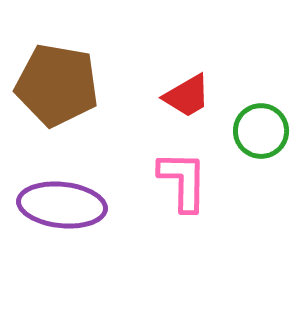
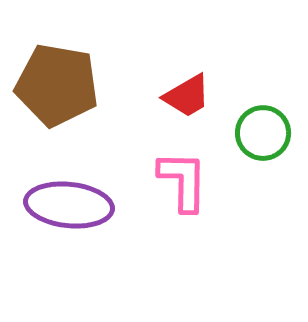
green circle: moved 2 px right, 2 px down
purple ellipse: moved 7 px right
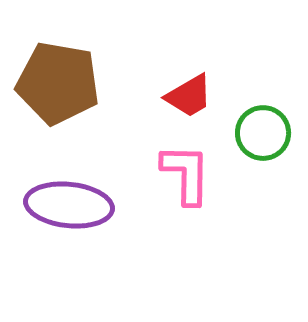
brown pentagon: moved 1 px right, 2 px up
red trapezoid: moved 2 px right
pink L-shape: moved 3 px right, 7 px up
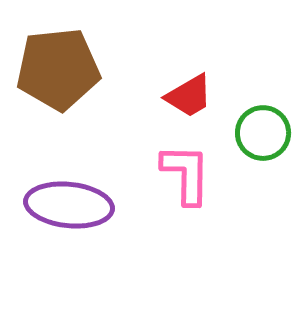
brown pentagon: moved 14 px up; rotated 16 degrees counterclockwise
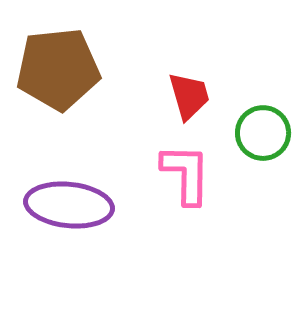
red trapezoid: rotated 76 degrees counterclockwise
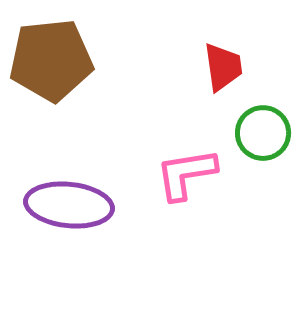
brown pentagon: moved 7 px left, 9 px up
red trapezoid: moved 34 px right, 29 px up; rotated 8 degrees clockwise
pink L-shape: rotated 100 degrees counterclockwise
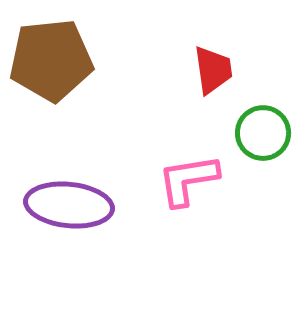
red trapezoid: moved 10 px left, 3 px down
pink L-shape: moved 2 px right, 6 px down
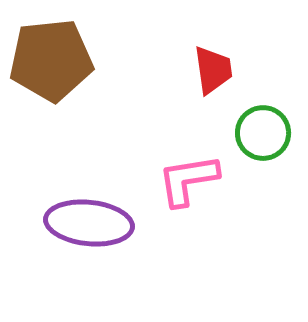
purple ellipse: moved 20 px right, 18 px down
